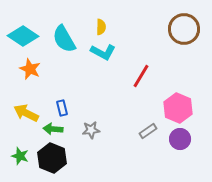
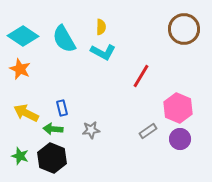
orange star: moved 10 px left
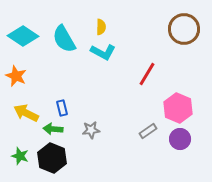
orange star: moved 4 px left, 7 px down
red line: moved 6 px right, 2 px up
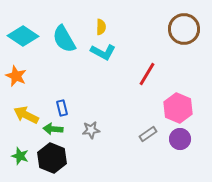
yellow arrow: moved 2 px down
gray rectangle: moved 3 px down
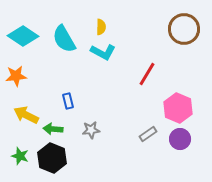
orange star: rotated 30 degrees counterclockwise
blue rectangle: moved 6 px right, 7 px up
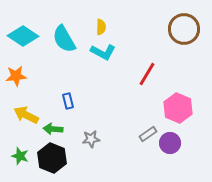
gray star: moved 9 px down
purple circle: moved 10 px left, 4 px down
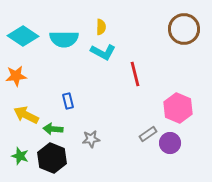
cyan semicircle: rotated 60 degrees counterclockwise
red line: moved 12 px left; rotated 45 degrees counterclockwise
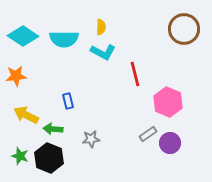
pink hexagon: moved 10 px left, 6 px up
black hexagon: moved 3 px left
